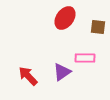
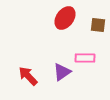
brown square: moved 2 px up
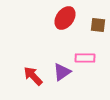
red arrow: moved 5 px right
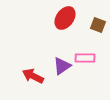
brown square: rotated 14 degrees clockwise
purple triangle: moved 6 px up
red arrow: rotated 20 degrees counterclockwise
